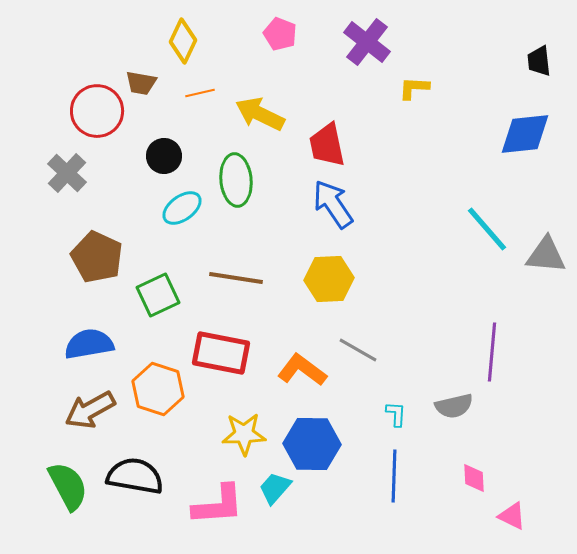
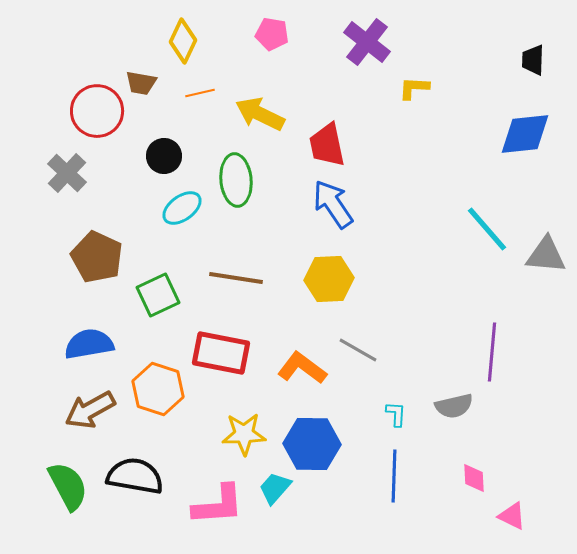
pink pentagon: moved 8 px left; rotated 12 degrees counterclockwise
black trapezoid: moved 6 px left, 1 px up; rotated 8 degrees clockwise
orange L-shape: moved 2 px up
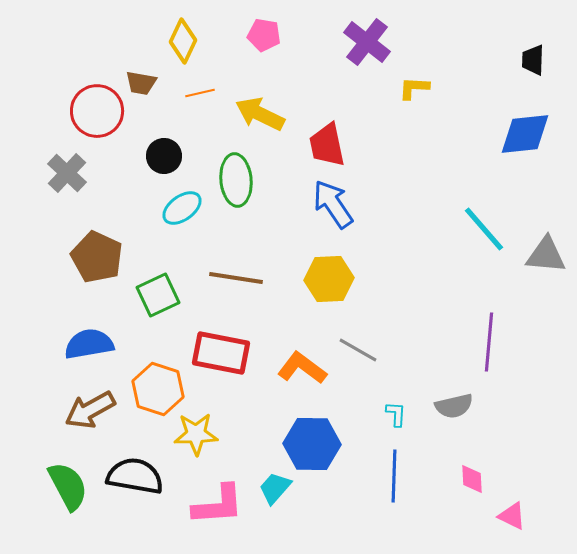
pink pentagon: moved 8 px left, 1 px down
cyan line: moved 3 px left
purple line: moved 3 px left, 10 px up
yellow star: moved 48 px left
pink diamond: moved 2 px left, 1 px down
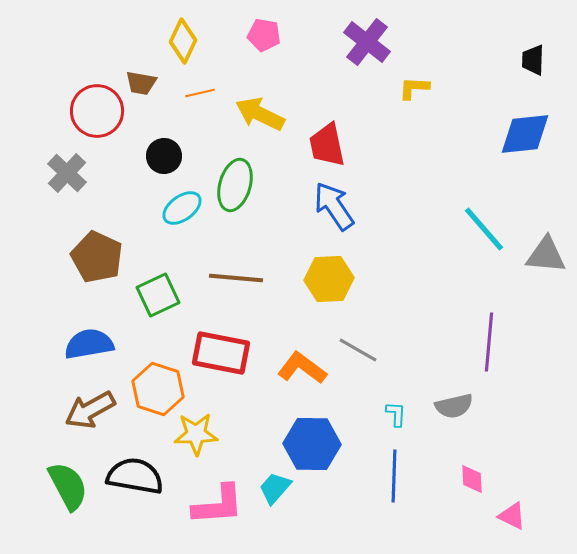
green ellipse: moved 1 px left, 5 px down; rotated 21 degrees clockwise
blue arrow: moved 1 px right, 2 px down
brown line: rotated 4 degrees counterclockwise
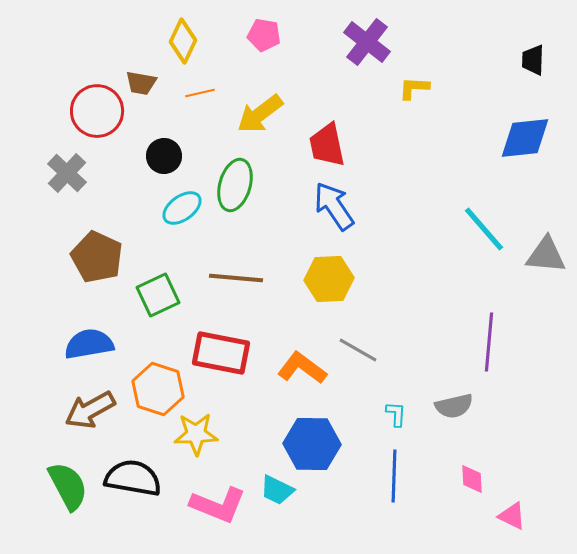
yellow arrow: rotated 63 degrees counterclockwise
blue diamond: moved 4 px down
black semicircle: moved 2 px left, 2 px down
cyan trapezoid: moved 2 px right, 2 px down; rotated 105 degrees counterclockwise
pink L-shape: rotated 26 degrees clockwise
